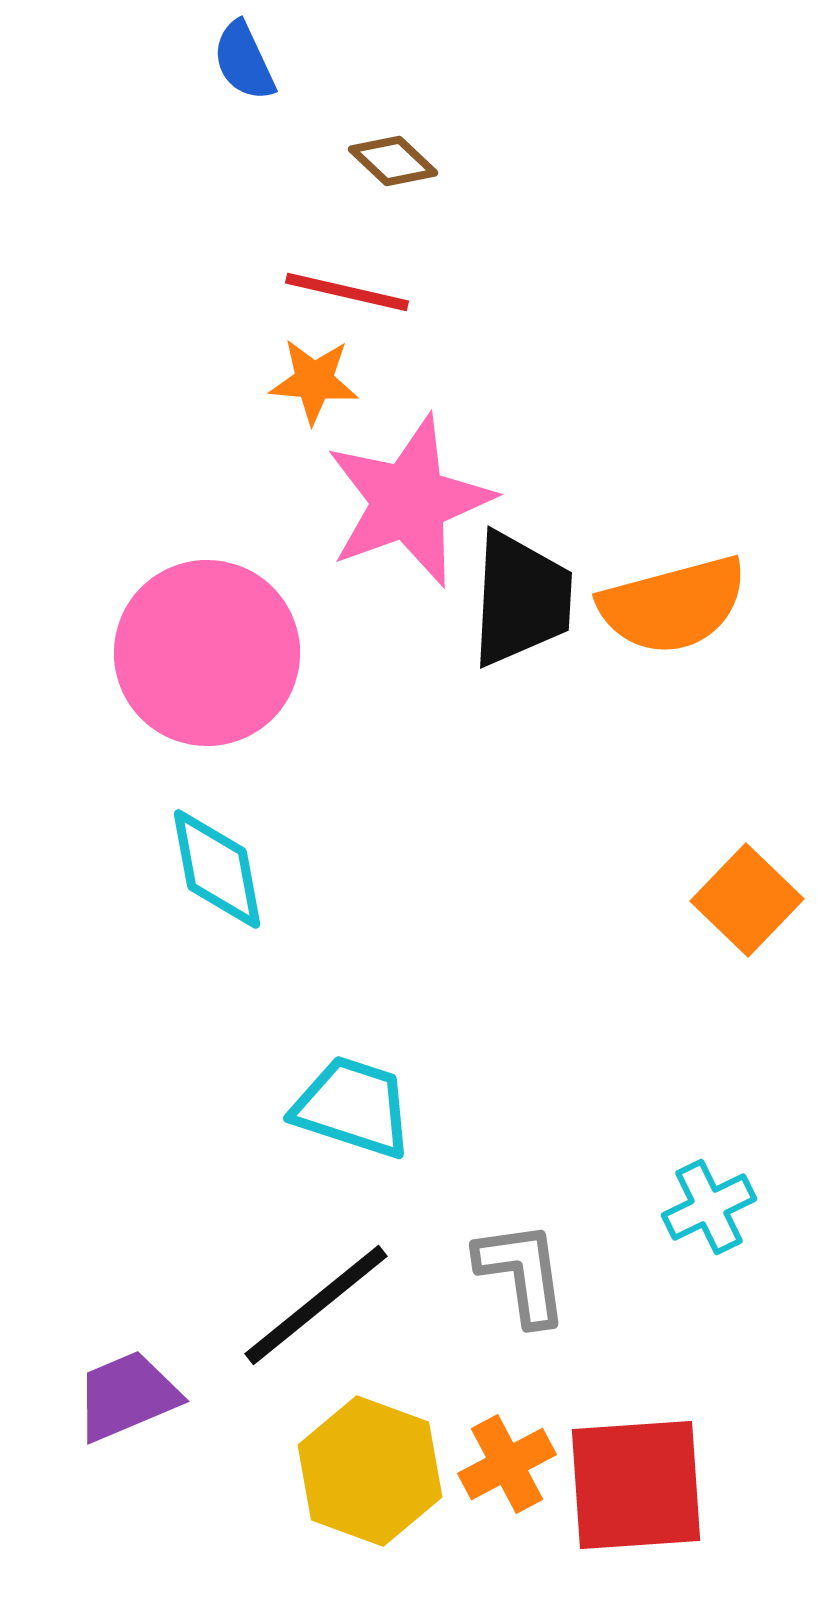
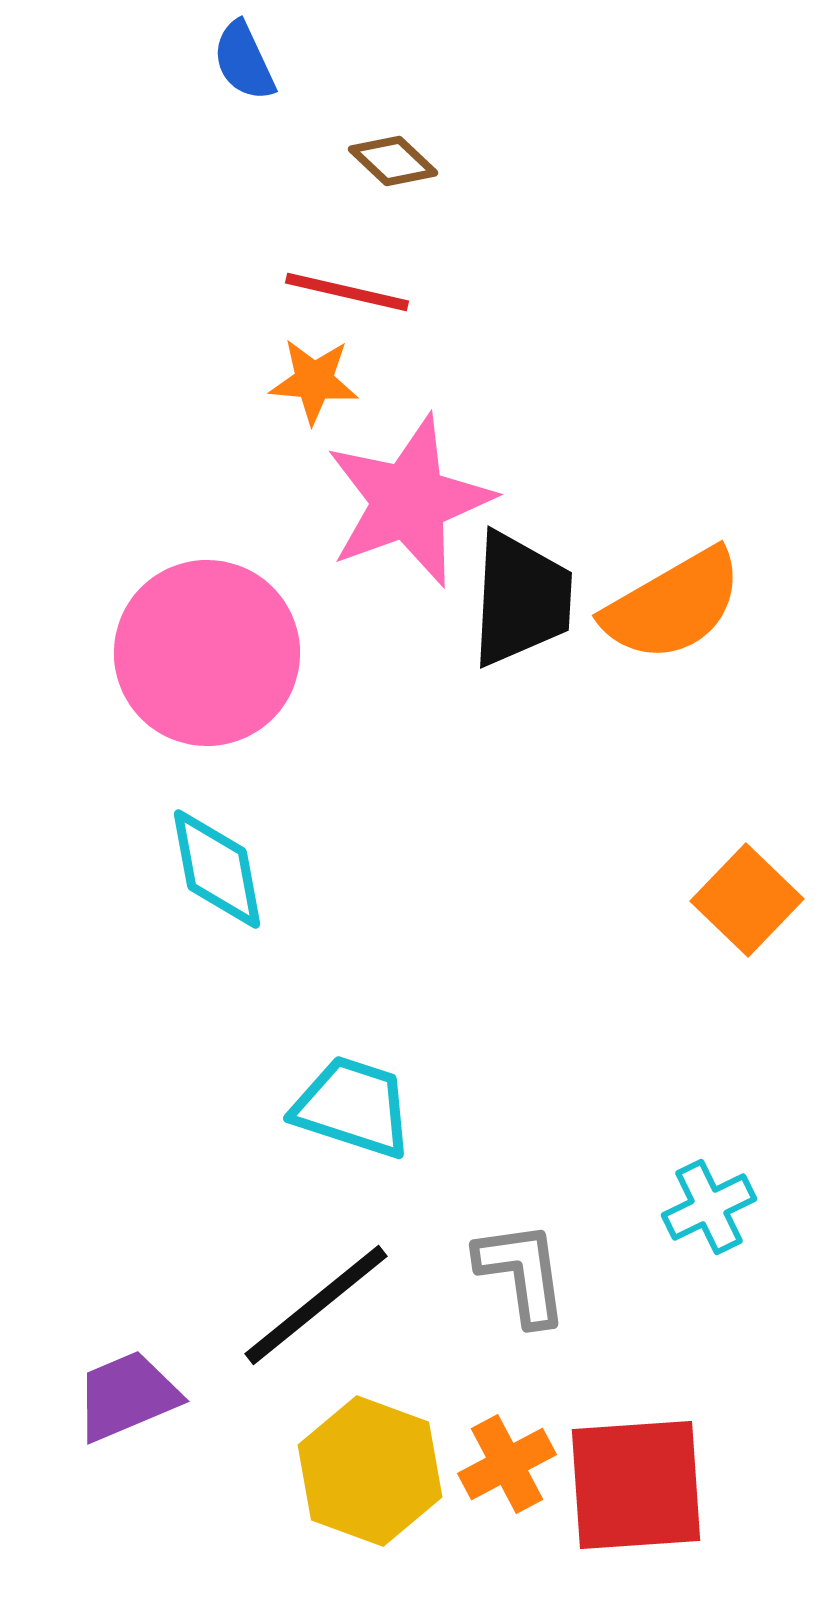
orange semicircle: rotated 15 degrees counterclockwise
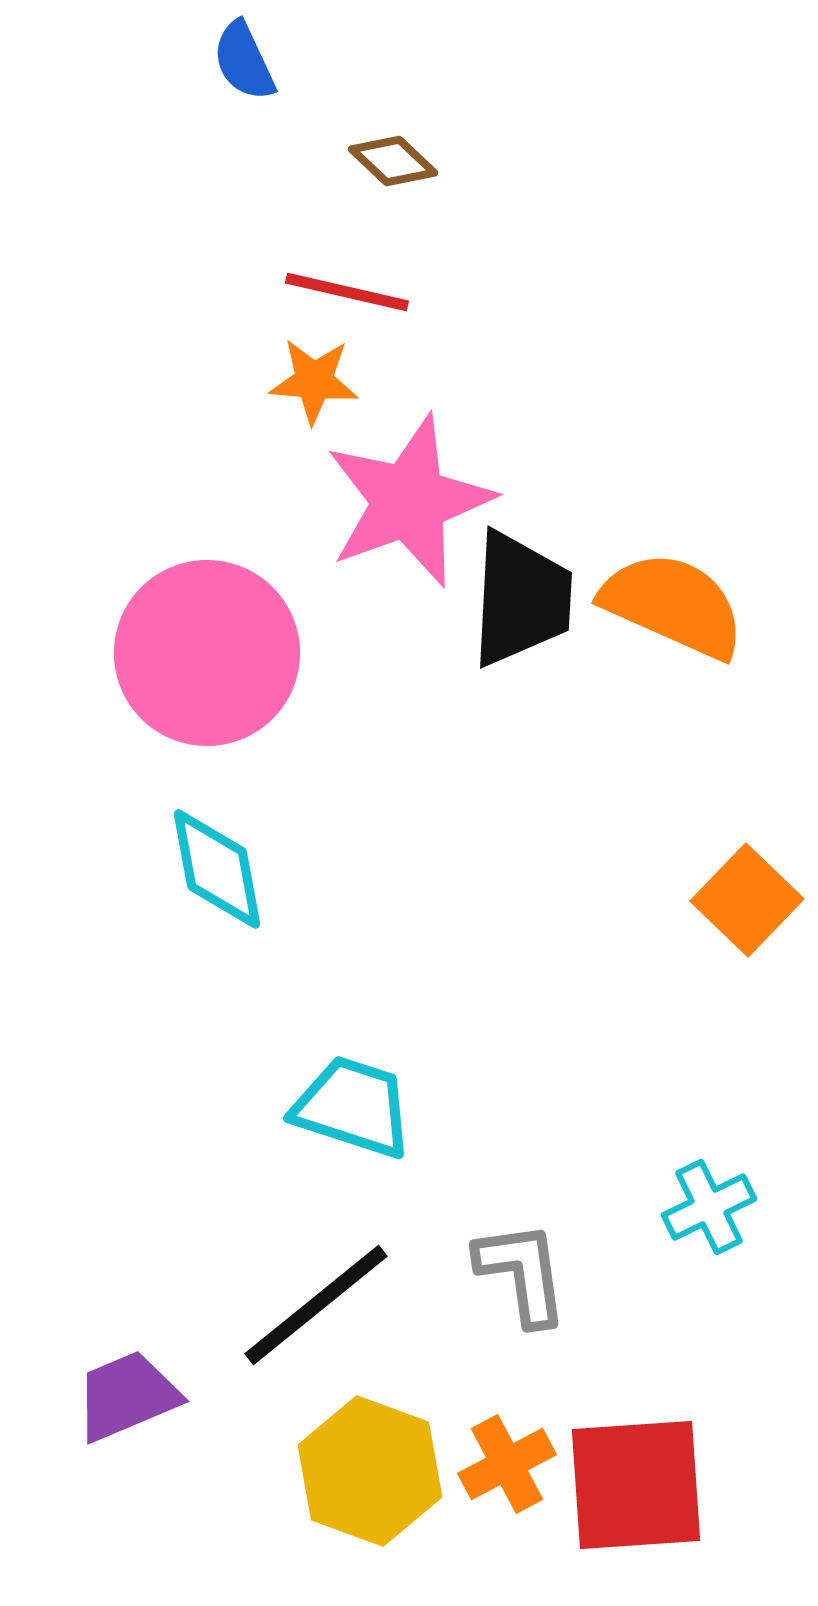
orange semicircle: rotated 126 degrees counterclockwise
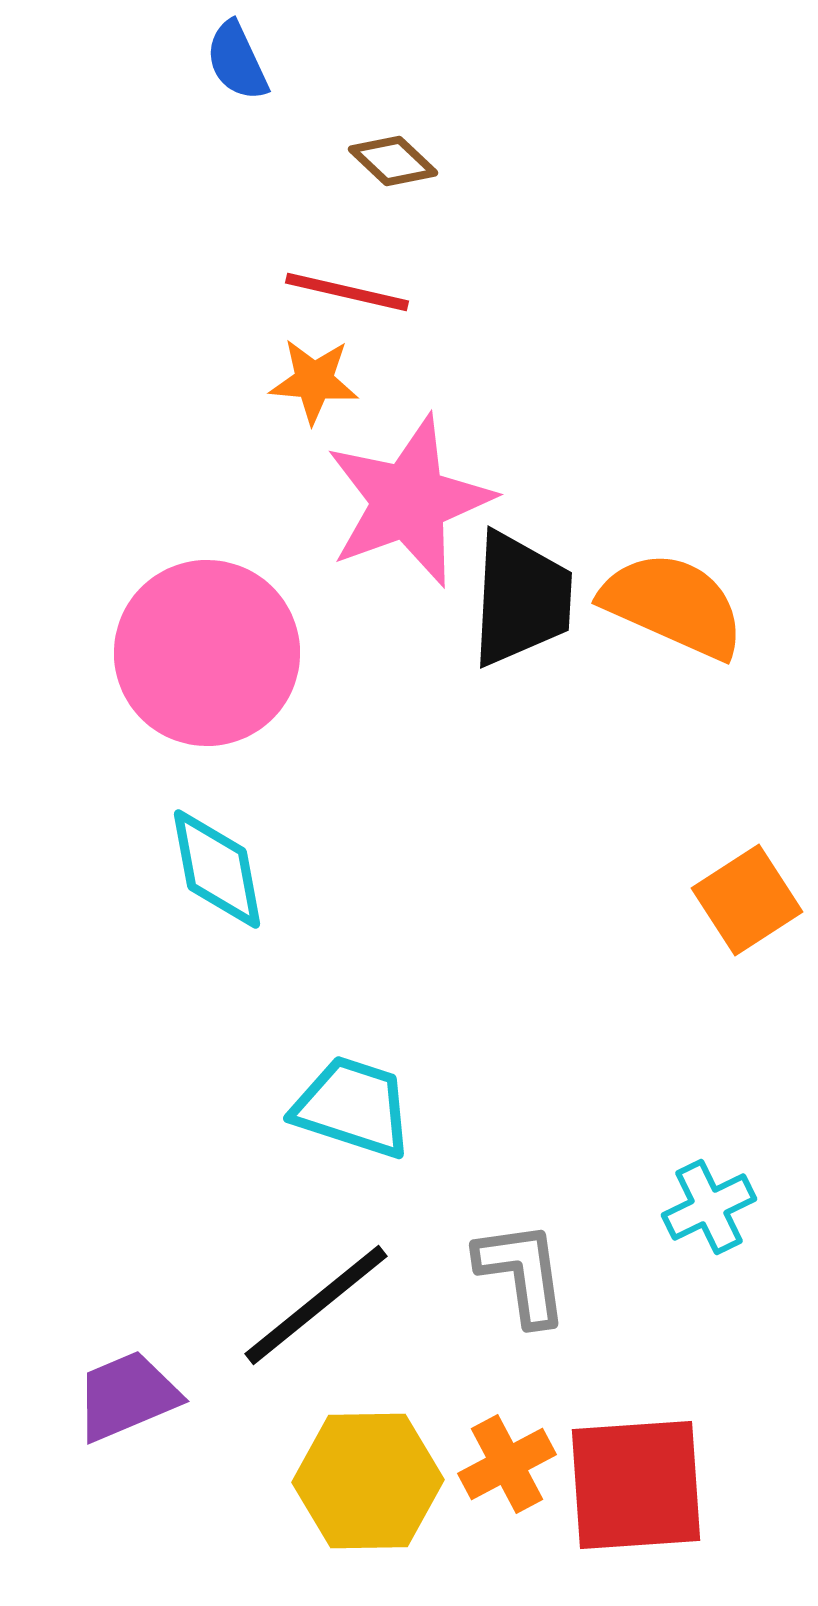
blue semicircle: moved 7 px left
orange square: rotated 13 degrees clockwise
yellow hexagon: moved 2 px left, 10 px down; rotated 21 degrees counterclockwise
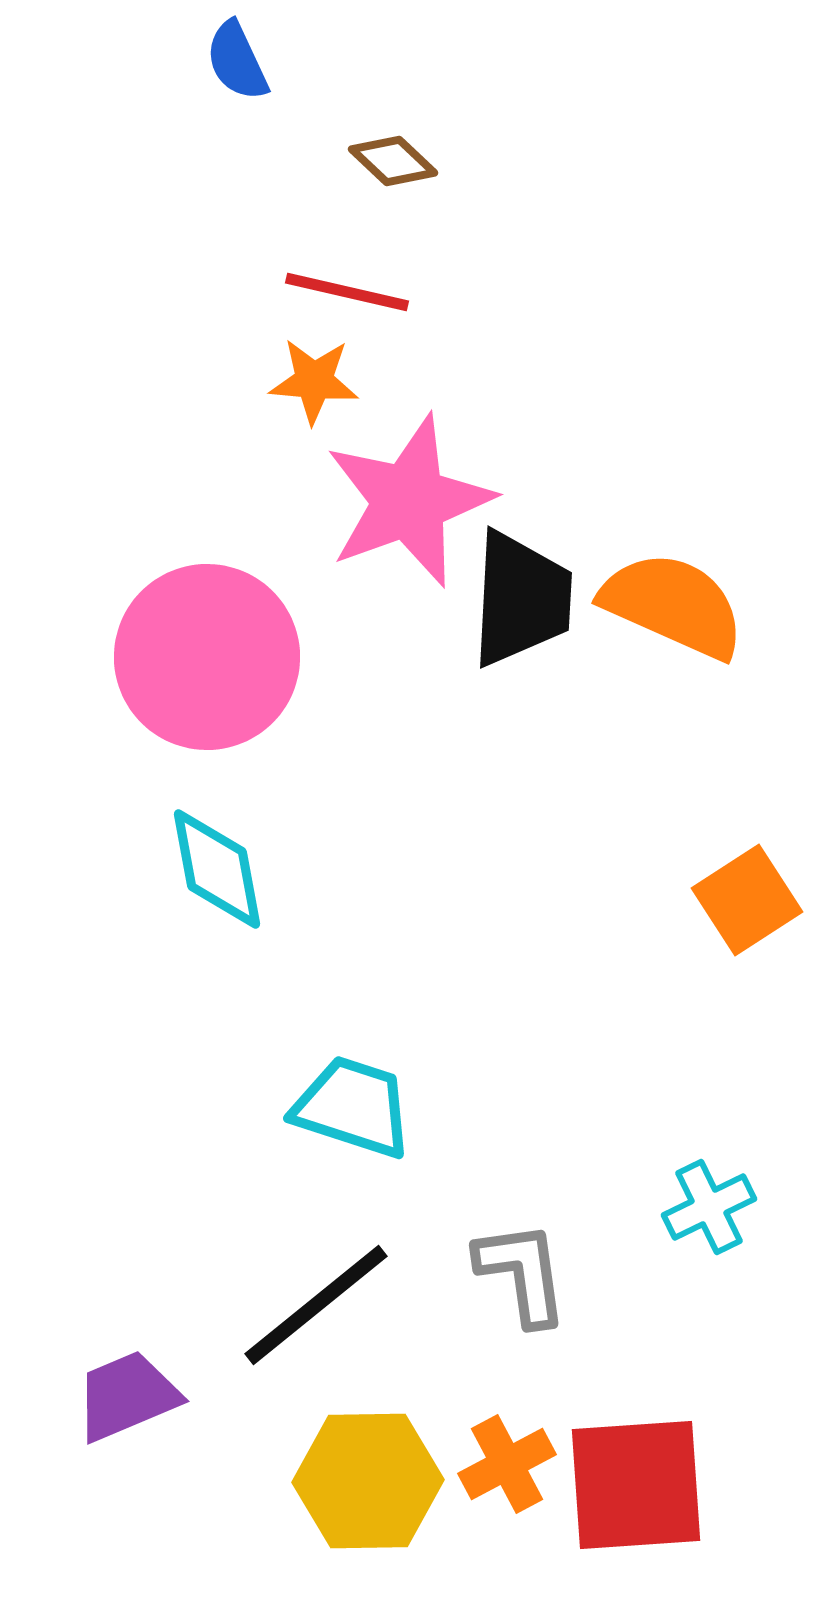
pink circle: moved 4 px down
